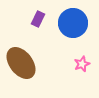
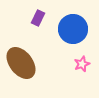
purple rectangle: moved 1 px up
blue circle: moved 6 px down
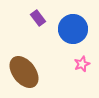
purple rectangle: rotated 63 degrees counterclockwise
brown ellipse: moved 3 px right, 9 px down
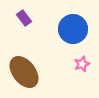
purple rectangle: moved 14 px left
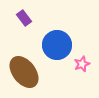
blue circle: moved 16 px left, 16 px down
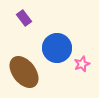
blue circle: moved 3 px down
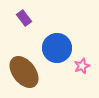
pink star: moved 2 px down
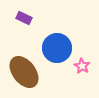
purple rectangle: rotated 28 degrees counterclockwise
pink star: rotated 21 degrees counterclockwise
